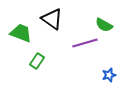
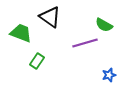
black triangle: moved 2 px left, 2 px up
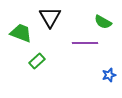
black triangle: rotated 25 degrees clockwise
green semicircle: moved 1 px left, 3 px up
purple line: rotated 15 degrees clockwise
green rectangle: rotated 14 degrees clockwise
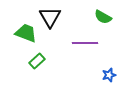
green semicircle: moved 5 px up
green trapezoid: moved 5 px right
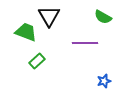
black triangle: moved 1 px left, 1 px up
green trapezoid: moved 1 px up
blue star: moved 5 px left, 6 px down
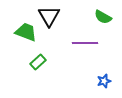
green rectangle: moved 1 px right, 1 px down
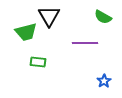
green trapezoid: rotated 145 degrees clockwise
green rectangle: rotated 49 degrees clockwise
blue star: rotated 16 degrees counterclockwise
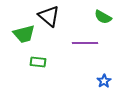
black triangle: rotated 20 degrees counterclockwise
green trapezoid: moved 2 px left, 2 px down
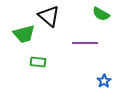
green semicircle: moved 2 px left, 3 px up
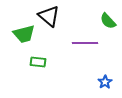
green semicircle: moved 7 px right, 7 px down; rotated 18 degrees clockwise
blue star: moved 1 px right, 1 px down
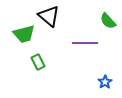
green rectangle: rotated 56 degrees clockwise
